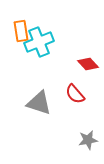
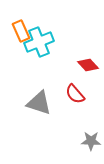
orange rectangle: rotated 15 degrees counterclockwise
red diamond: moved 1 px down
gray star: moved 3 px right, 1 px down; rotated 12 degrees clockwise
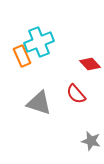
orange rectangle: moved 1 px right, 25 px down
red diamond: moved 2 px right, 1 px up
red semicircle: moved 1 px right
gray star: rotated 12 degrees clockwise
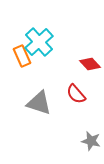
cyan cross: rotated 20 degrees counterclockwise
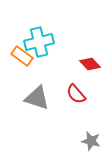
cyan cross: rotated 28 degrees clockwise
orange rectangle: rotated 30 degrees counterclockwise
gray triangle: moved 2 px left, 5 px up
